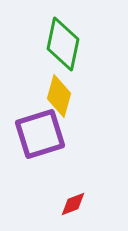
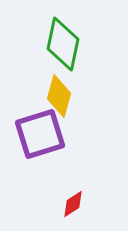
red diamond: rotated 12 degrees counterclockwise
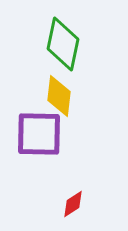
yellow diamond: rotated 9 degrees counterclockwise
purple square: moved 1 px left; rotated 18 degrees clockwise
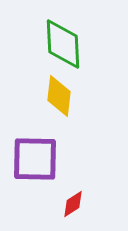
green diamond: rotated 14 degrees counterclockwise
purple square: moved 4 px left, 25 px down
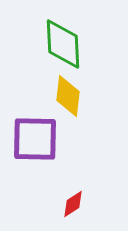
yellow diamond: moved 9 px right
purple square: moved 20 px up
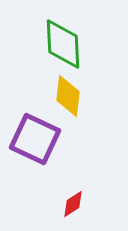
purple square: rotated 24 degrees clockwise
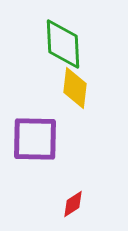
yellow diamond: moved 7 px right, 8 px up
purple square: rotated 24 degrees counterclockwise
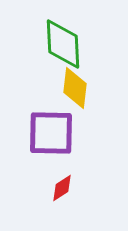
purple square: moved 16 px right, 6 px up
red diamond: moved 11 px left, 16 px up
